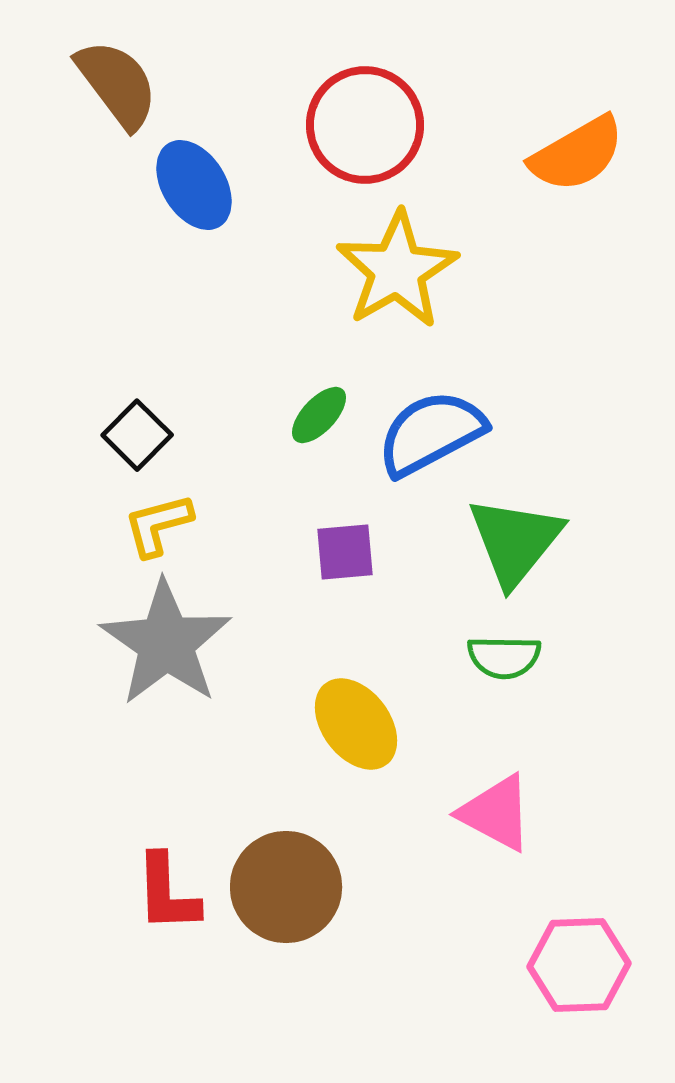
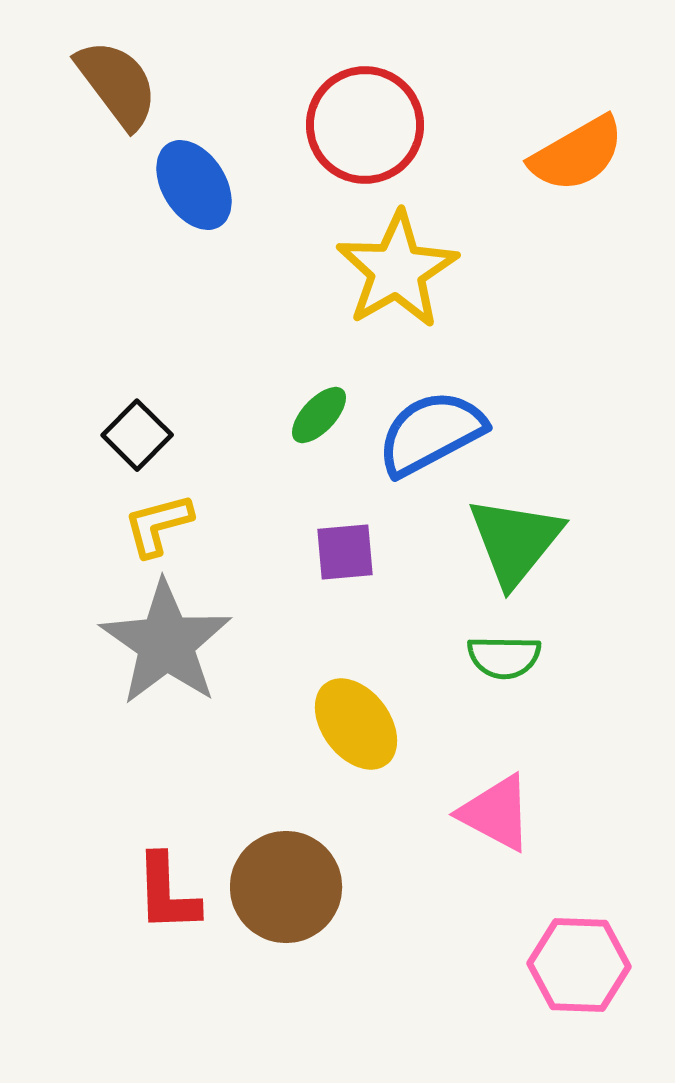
pink hexagon: rotated 4 degrees clockwise
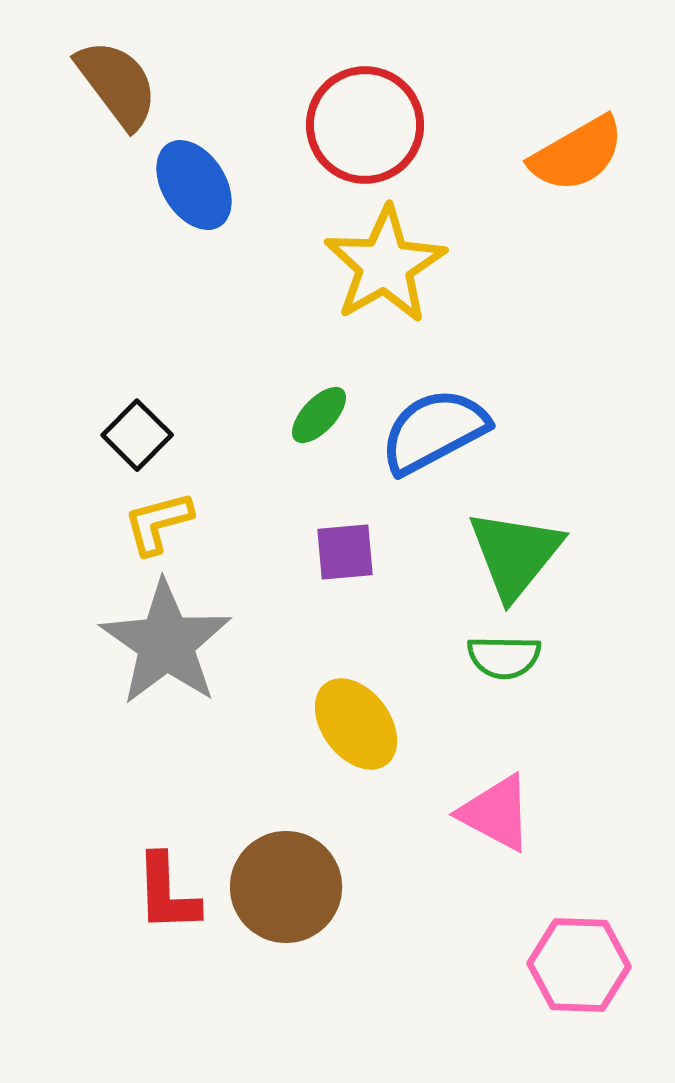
yellow star: moved 12 px left, 5 px up
blue semicircle: moved 3 px right, 2 px up
yellow L-shape: moved 2 px up
green triangle: moved 13 px down
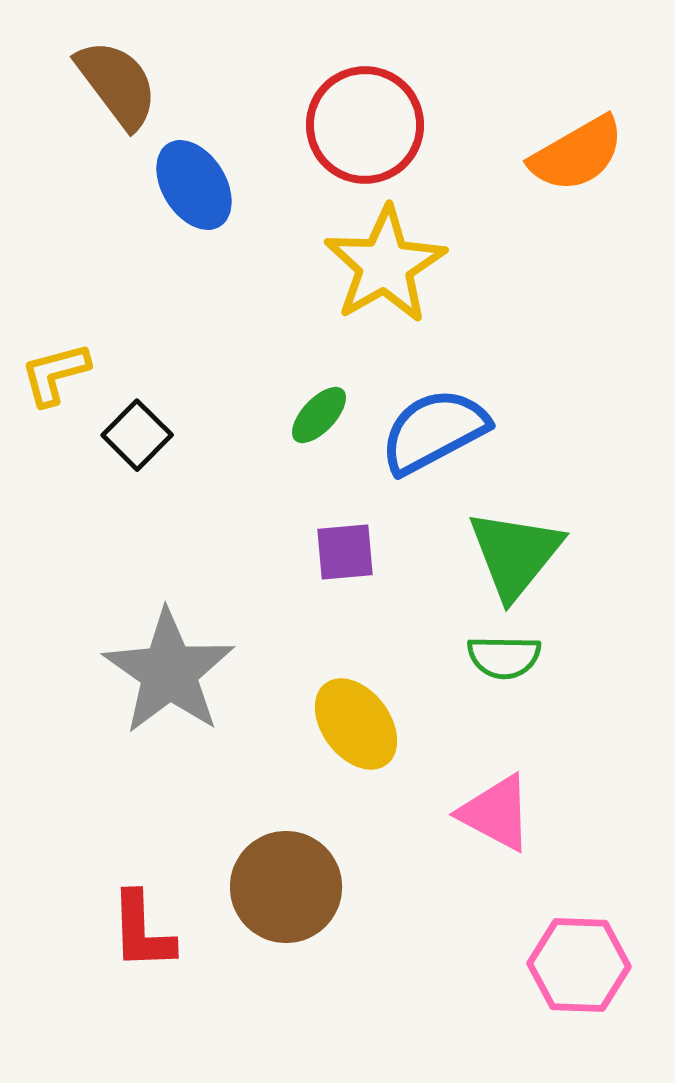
yellow L-shape: moved 103 px left, 149 px up
gray star: moved 3 px right, 29 px down
red L-shape: moved 25 px left, 38 px down
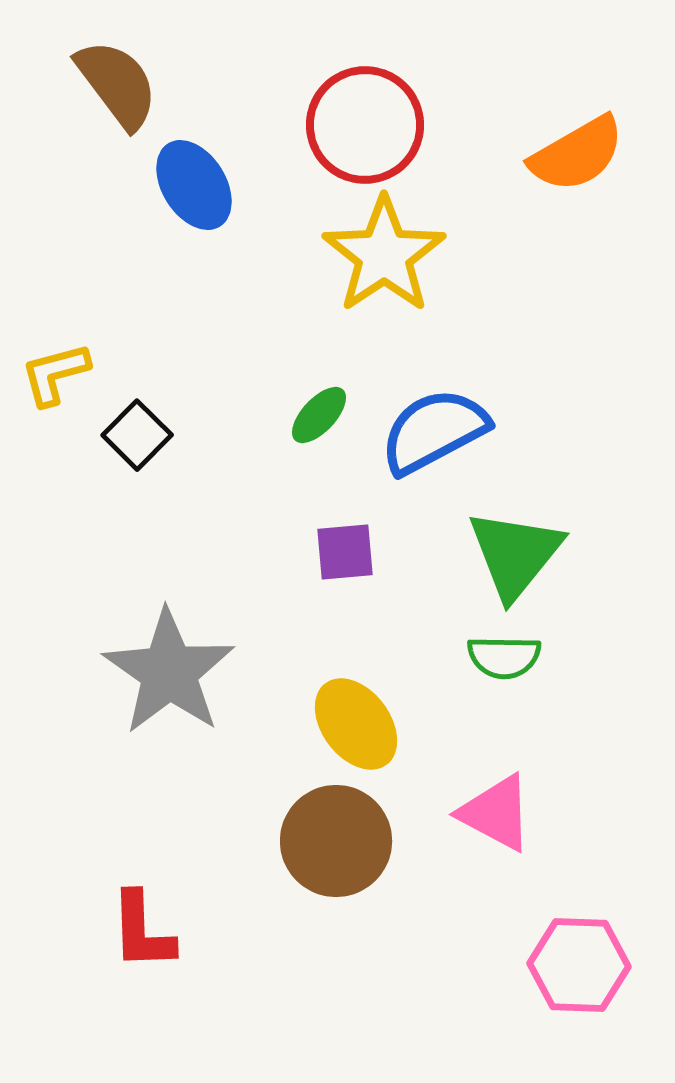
yellow star: moved 1 px left, 10 px up; rotated 4 degrees counterclockwise
brown circle: moved 50 px right, 46 px up
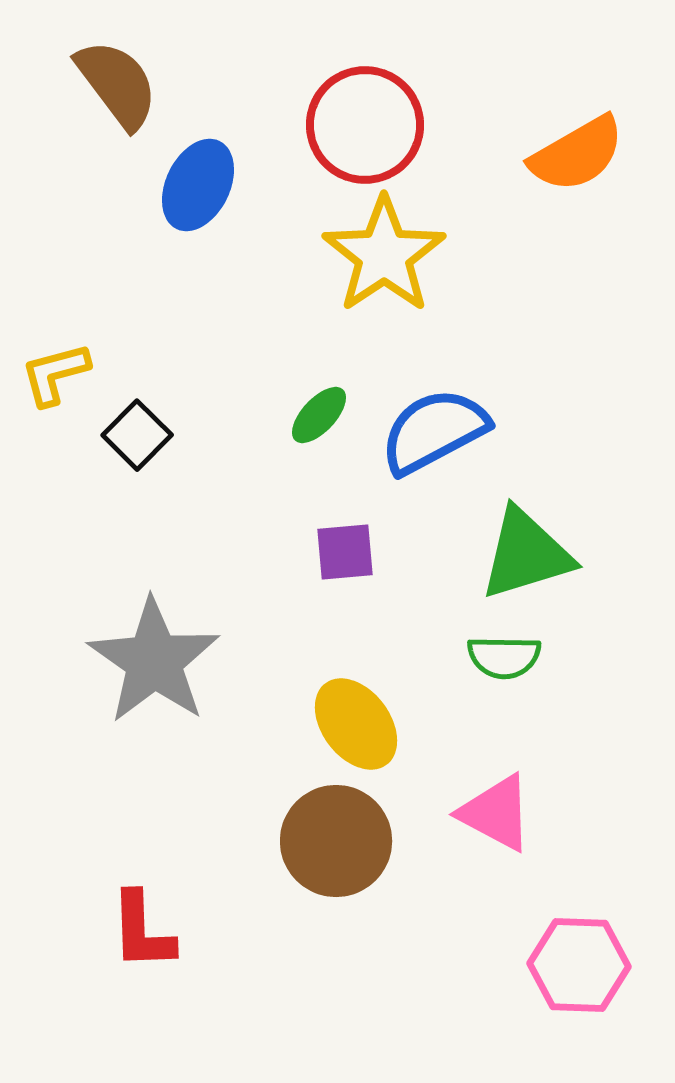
blue ellipse: moved 4 px right; rotated 58 degrees clockwise
green triangle: moved 11 px right; rotated 34 degrees clockwise
gray star: moved 15 px left, 11 px up
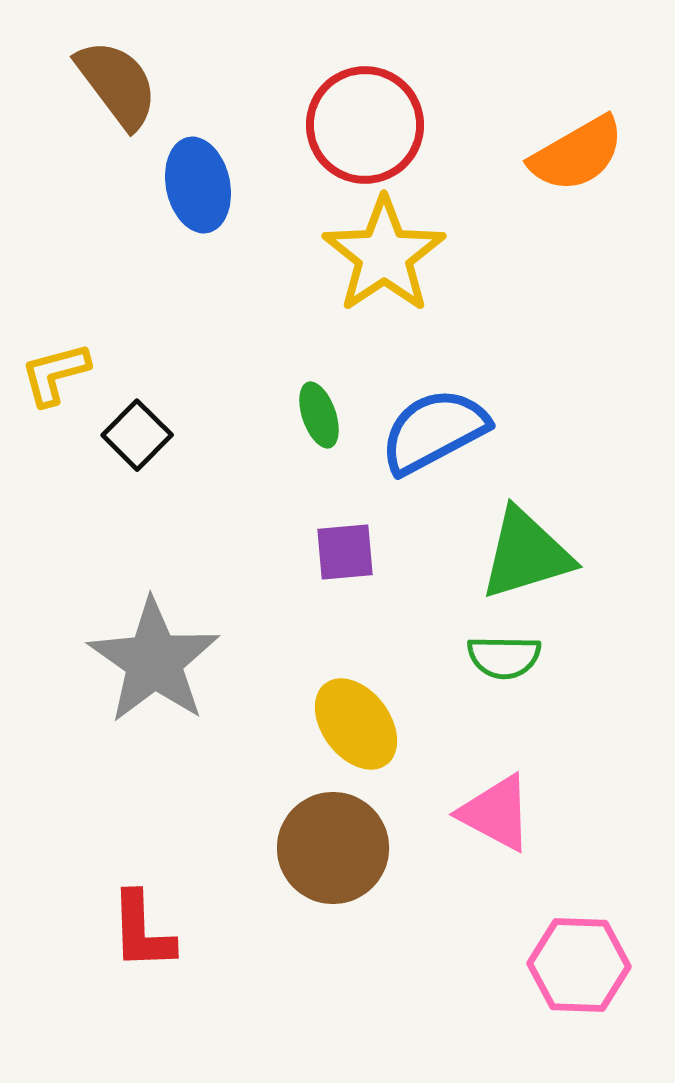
blue ellipse: rotated 38 degrees counterclockwise
green ellipse: rotated 62 degrees counterclockwise
brown circle: moved 3 px left, 7 px down
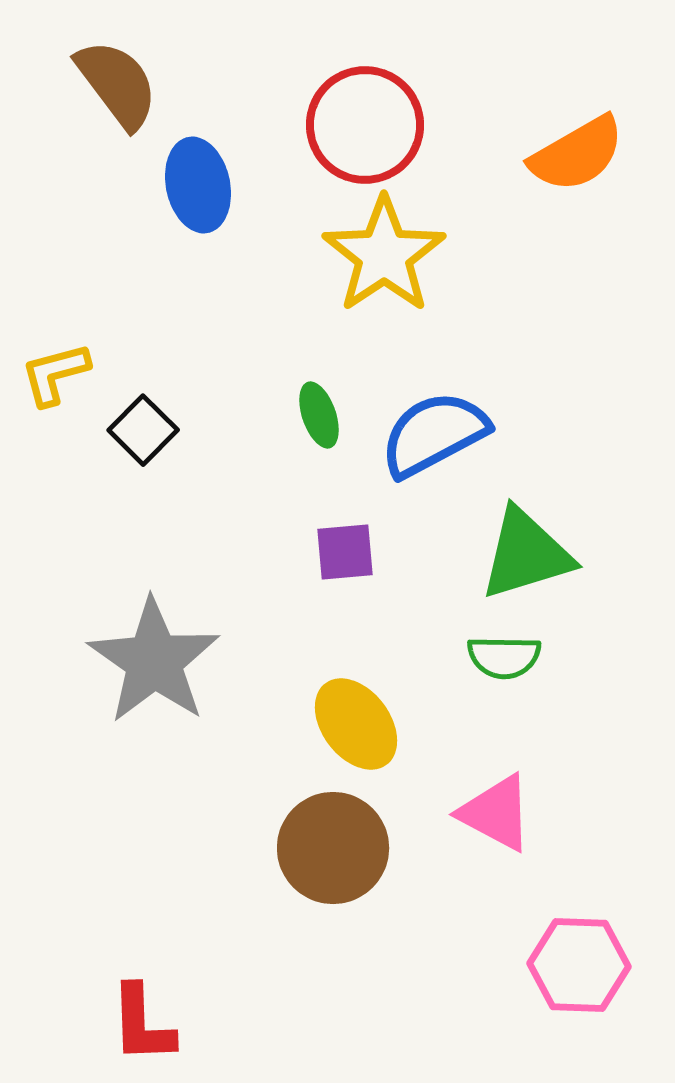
blue semicircle: moved 3 px down
black square: moved 6 px right, 5 px up
red L-shape: moved 93 px down
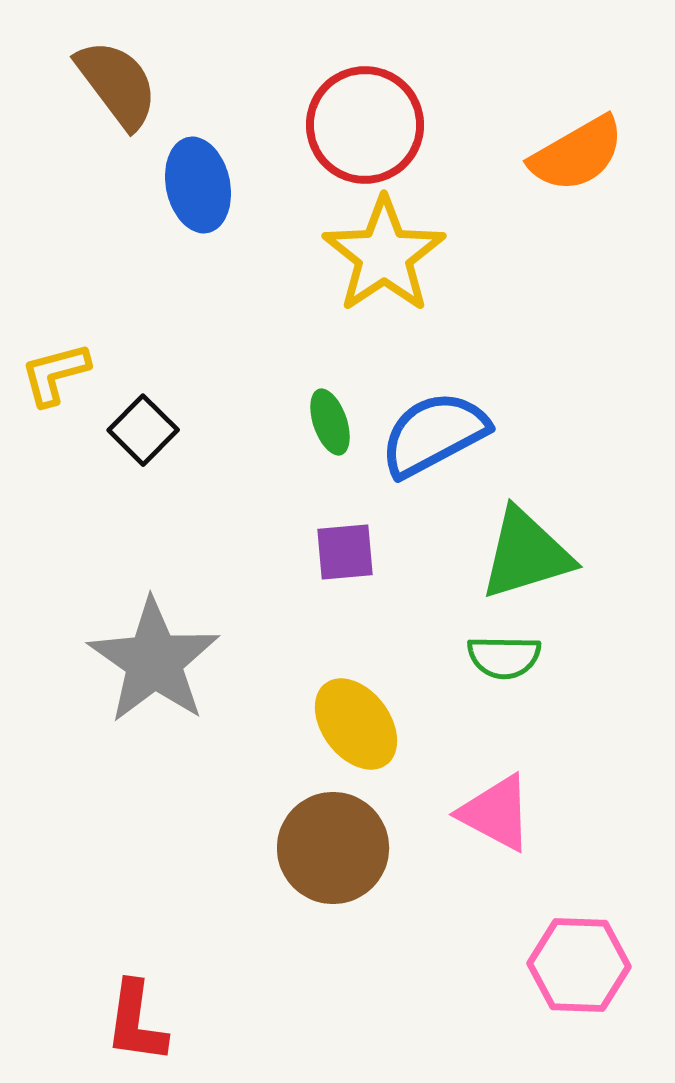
green ellipse: moved 11 px right, 7 px down
red L-shape: moved 6 px left, 2 px up; rotated 10 degrees clockwise
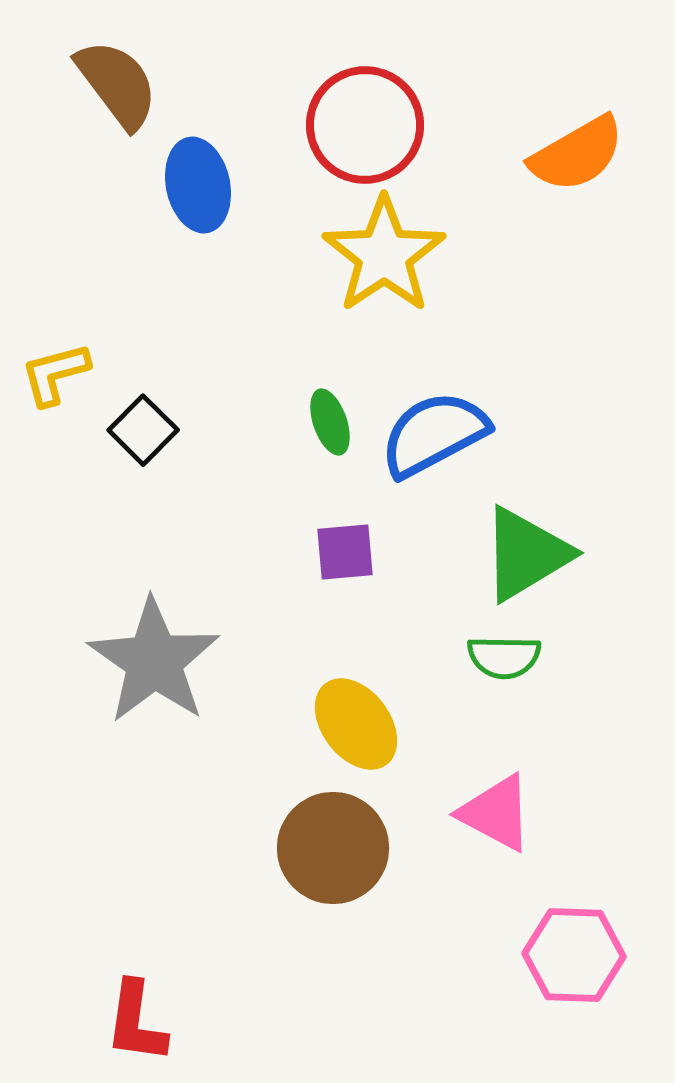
green triangle: rotated 14 degrees counterclockwise
pink hexagon: moved 5 px left, 10 px up
